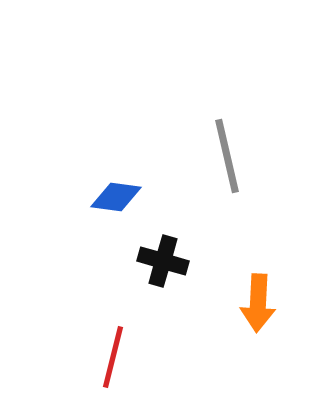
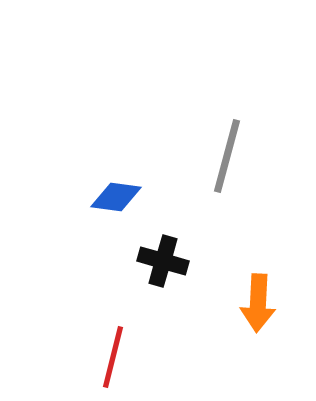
gray line: rotated 28 degrees clockwise
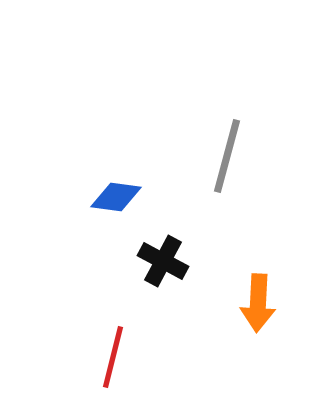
black cross: rotated 12 degrees clockwise
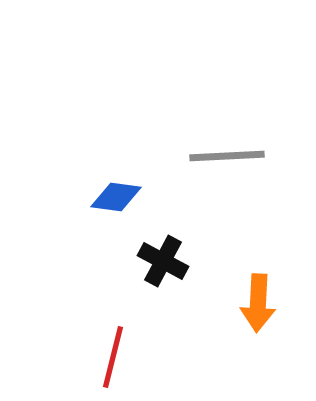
gray line: rotated 72 degrees clockwise
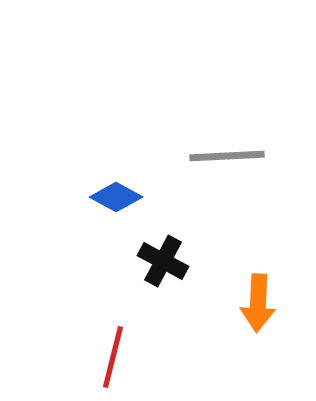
blue diamond: rotated 21 degrees clockwise
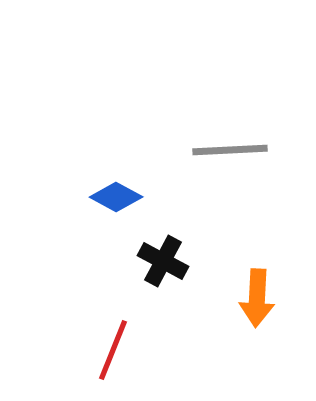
gray line: moved 3 px right, 6 px up
orange arrow: moved 1 px left, 5 px up
red line: moved 7 px up; rotated 8 degrees clockwise
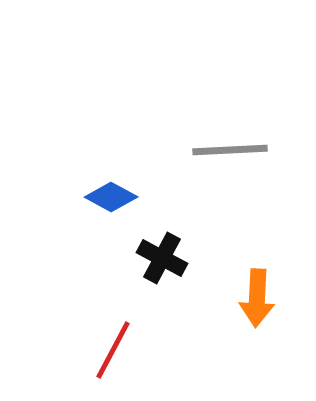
blue diamond: moved 5 px left
black cross: moved 1 px left, 3 px up
red line: rotated 6 degrees clockwise
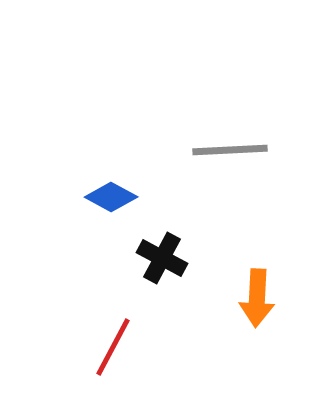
red line: moved 3 px up
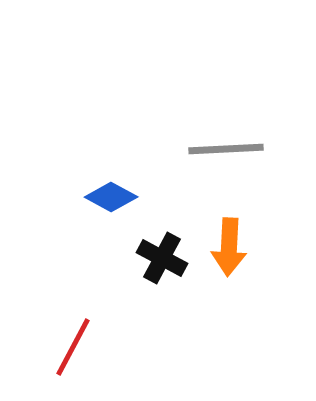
gray line: moved 4 px left, 1 px up
orange arrow: moved 28 px left, 51 px up
red line: moved 40 px left
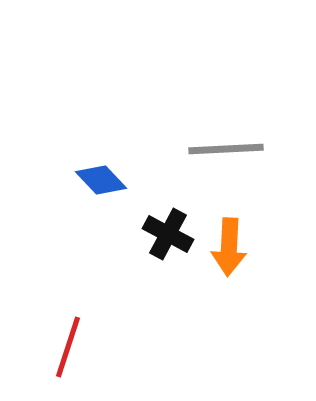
blue diamond: moved 10 px left, 17 px up; rotated 18 degrees clockwise
black cross: moved 6 px right, 24 px up
red line: moved 5 px left; rotated 10 degrees counterclockwise
